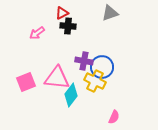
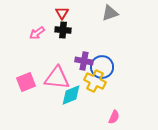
red triangle: rotated 32 degrees counterclockwise
black cross: moved 5 px left, 4 px down
cyan diamond: rotated 30 degrees clockwise
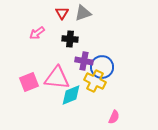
gray triangle: moved 27 px left
black cross: moved 7 px right, 9 px down
pink square: moved 3 px right
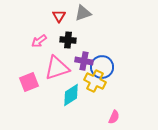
red triangle: moved 3 px left, 3 px down
pink arrow: moved 2 px right, 8 px down
black cross: moved 2 px left, 1 px down
pink triangle: moved 10 px up; rotated 24 degrees counterclockwise
cyan diamond: rotated 10 degrees counterclockwise
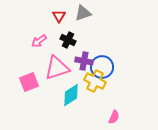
black cross: rotated 21 degrees clockwise
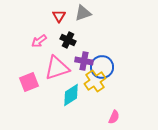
yellow cross: rotated 30 degrees clockwise
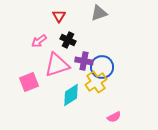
gray triangle: moved 16 px right
pink triangle: moved 3 px up
yellow cross: moved 1 px right, 1 px down
pink semicircle: rotated 40 degrees clockwise
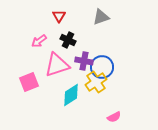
gray triangle: moved 2 px right, 4 px down
